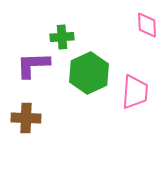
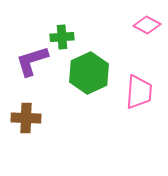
pink diamond: rotated 60 degrees counterclockwise
purple L-shape: moved 1 px left, 4 px up; rotated 15 degrees counterclockwise
pink trapezoid: moved 4 px right
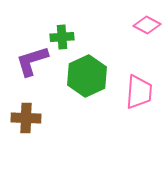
green hexagon: moved 2 px left, 3 px down
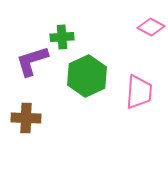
pink diamond: moved 4 px right, 2 px down
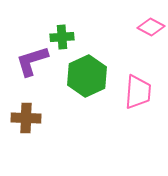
pink trapezoid: moved 1 px left
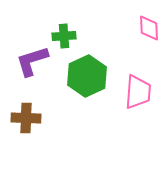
pink diamond: moved 2 px left, 1 px down; rotated 60 degrees clockwise
green cross: moved 2 px right, 1 px up
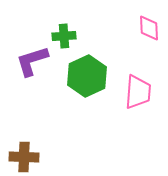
brown cross: moved 2 px left, 39 px down
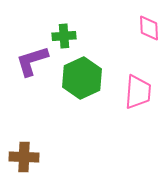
green hexagon: moved 5 px left, 2 px down
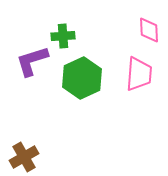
pink diamond: moved 2 px down
green cross: moved 1 px left
pink trapezoid: moved 1 px right, 18 px up
brown cross: rotated 32 degrees counterclockwise
